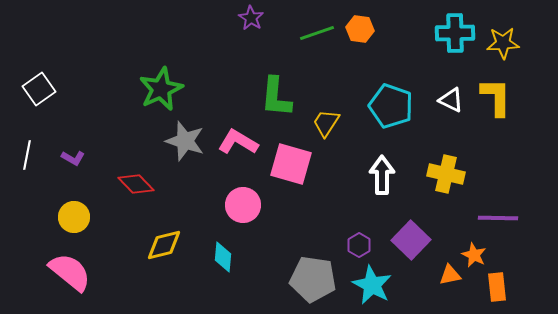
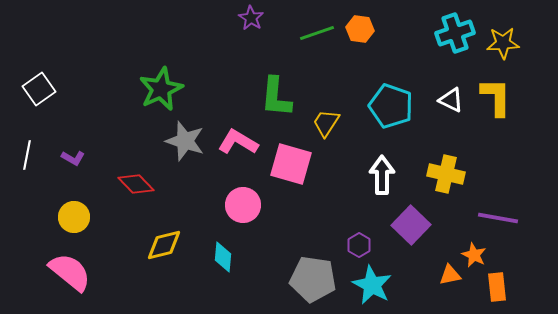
cyan cross: rotated 18 degrees counterclockwise
purple line: rotated 9 degrees clockwise
purple square: moved 15 px up
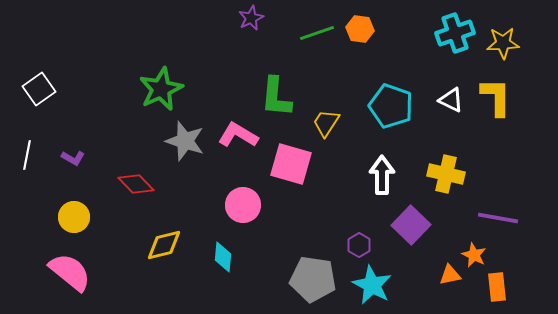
purple star: rotated 15 degrees clockwise
pink L-shape: moved 7 px up
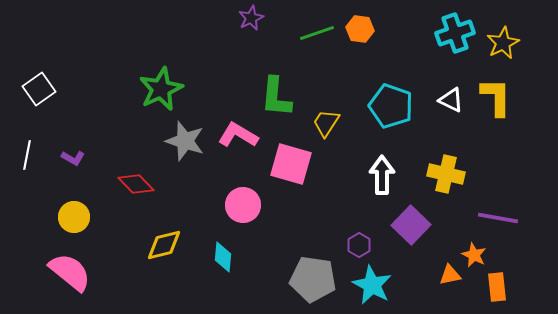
yellow star: rotated 24 degrees counterclockwise
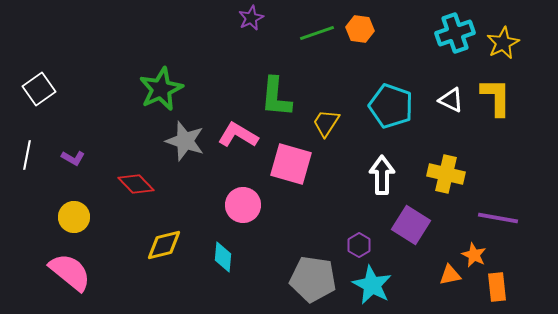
purple square: rotated 12 degrees counterclockwise
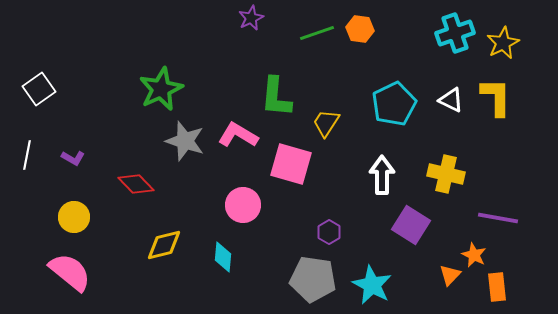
cyan pentagon: moved 3 px right, 2 px up; rotated 27 degrees clockwise
purple hexagon: moved 30 px left, 13 px up
orange triangle: rotated 35 degrees counterclockwise
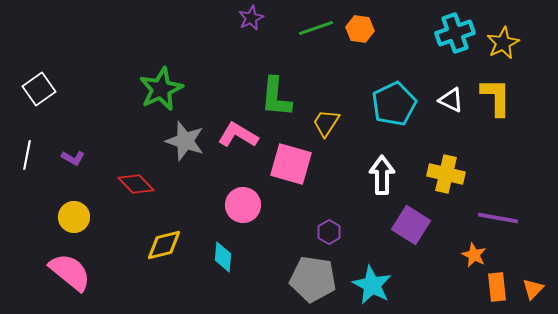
green line: moved 1 px left, 5 px up
orange triangle: moved 83 px right, 14 px down
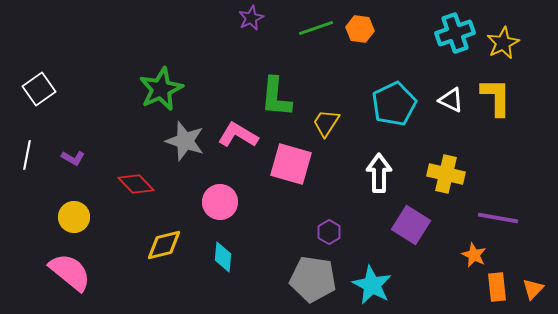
white arrow: moved 3 px left, 2 px up
pink circle: moved 23 px left, 3 px up
